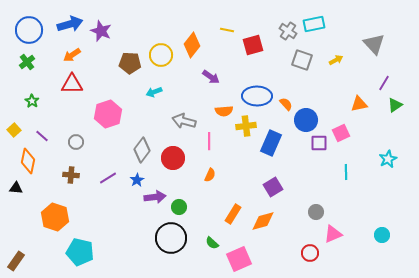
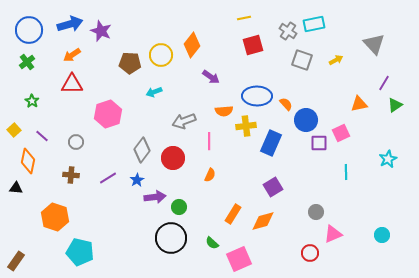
yellow line at (227, 30): moved 17 px right, 12 px up; rotated 24 degrees counterclockwise
gray arrow at (184, 121): rotated 35 degrees counterclockwise
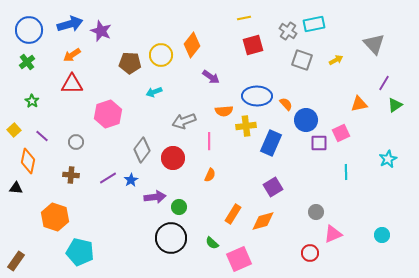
blue star at (137, 180): moved 6 px left
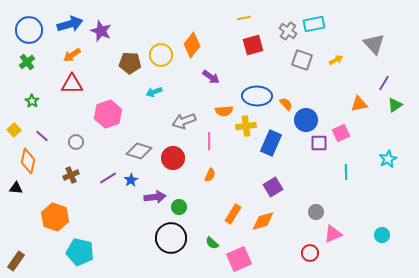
gray diamond at (142, 150): moved 3 px left, 1 px down; rotated 70 degrees clockwise
brown cross at (71, 175): rotated 28 degrees counterclockwise
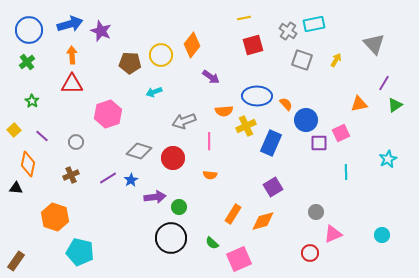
orange arrow at (72, 55): rotated 120 degrees clockwise
yellow arrow at (336, 60): rotated 32 degrees counterclockwise
yellow cross at (246, 126): rotated 18 degrees counterclockwise
orange diamond at (28, 161): moved 3 px down
orange semicircle at (210, 175): rotated 72 degrees clockwise
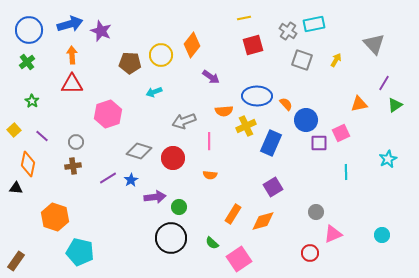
brown cross at (71, 175): moved 2 px right, 9 px up; rotated 14 degrees clockwise
pink square at (239, 259): rotated 10 degrees counterclockwise
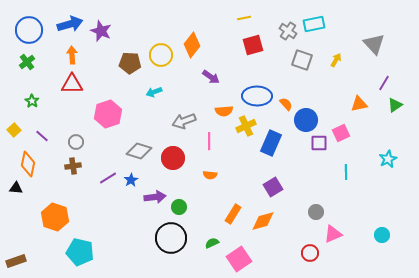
green semicircle at (212, 243): rotated 112 degrees clockwise
brown rectangle at (16, 261): rotated 36 degrees clockwise
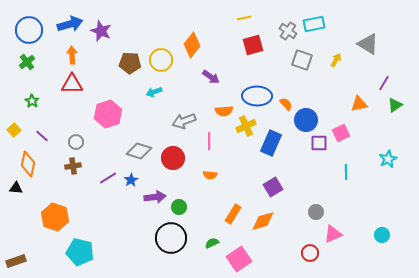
gray triangle at (374, 44): moved 6 px left; rotated 15 degrees counterclockwise
yellow circle at (161, 55): moved 5 px down
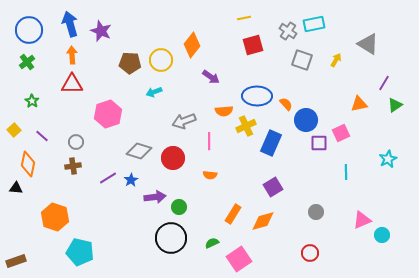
blue arrow at (70, 24): rotated 90 degrees counterclockwise
pink triangle at (333, 234): moved 29 px right, 14 px up
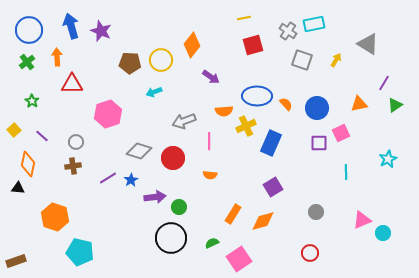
blue arrow at (70, 24): moved 1 px right, 2 px down
orange arrow at (72, 55): moved 15 px left, 2 px down
blue circle at (306, 120): moved 11 px right, 12 px up
black triangle at (16, 188): moved 2 px right
cyan circle at (382, 235): moved 1 px right, 2 px up
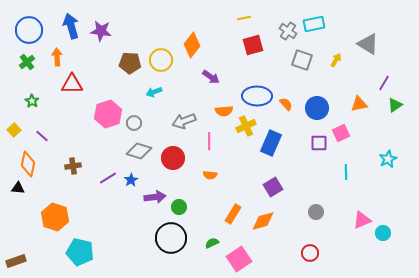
purple star at (101, 31): rotated 15 degrees counterclockwise
gray circle at (76, 142): moved 58 px right, 19 px up
